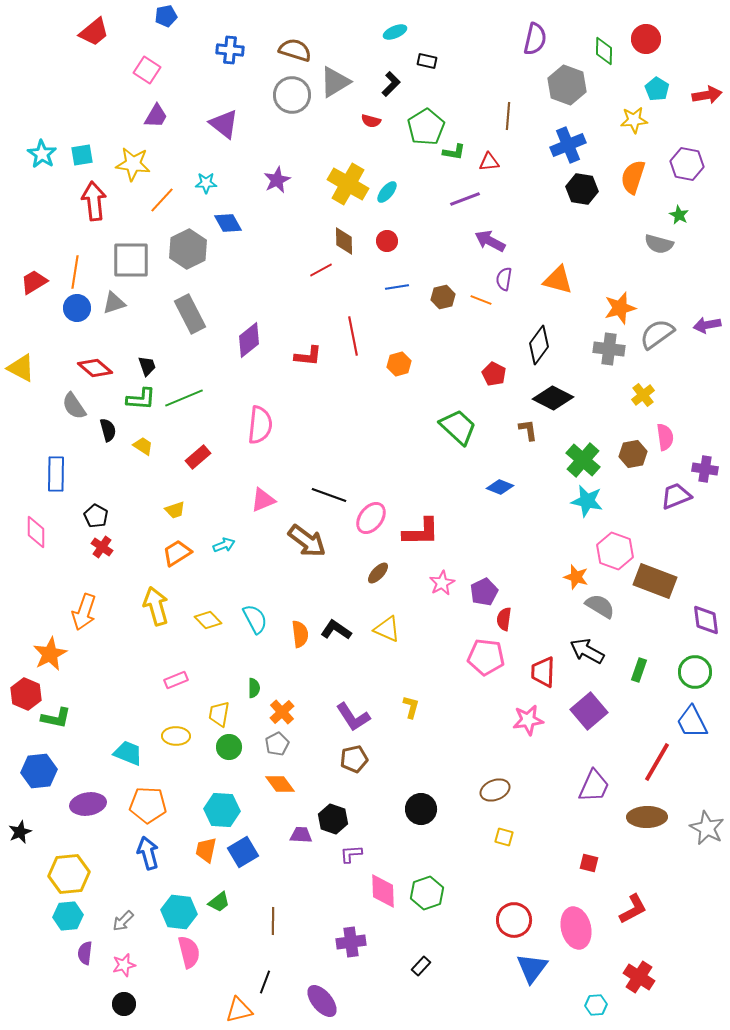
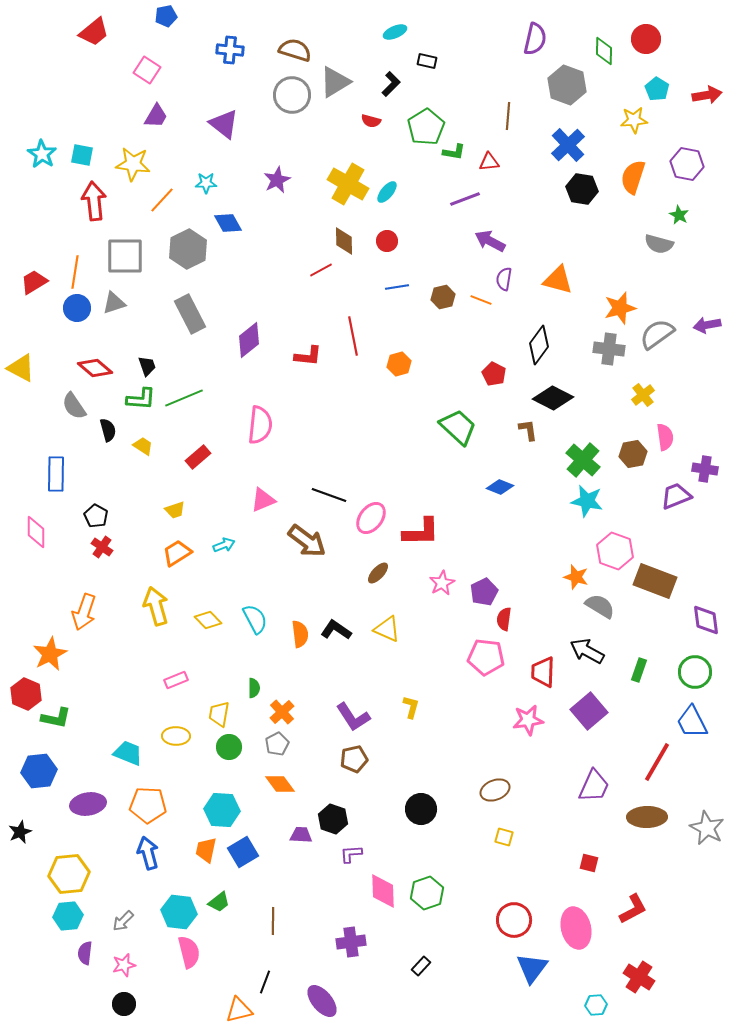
blue cross at (568, 145): rotated 20 degrees counterclockwise
cyan square at (82, 155): rotated 20 degrees clockwise
gray square at (131, 260): moved 6 px left, 4 px up
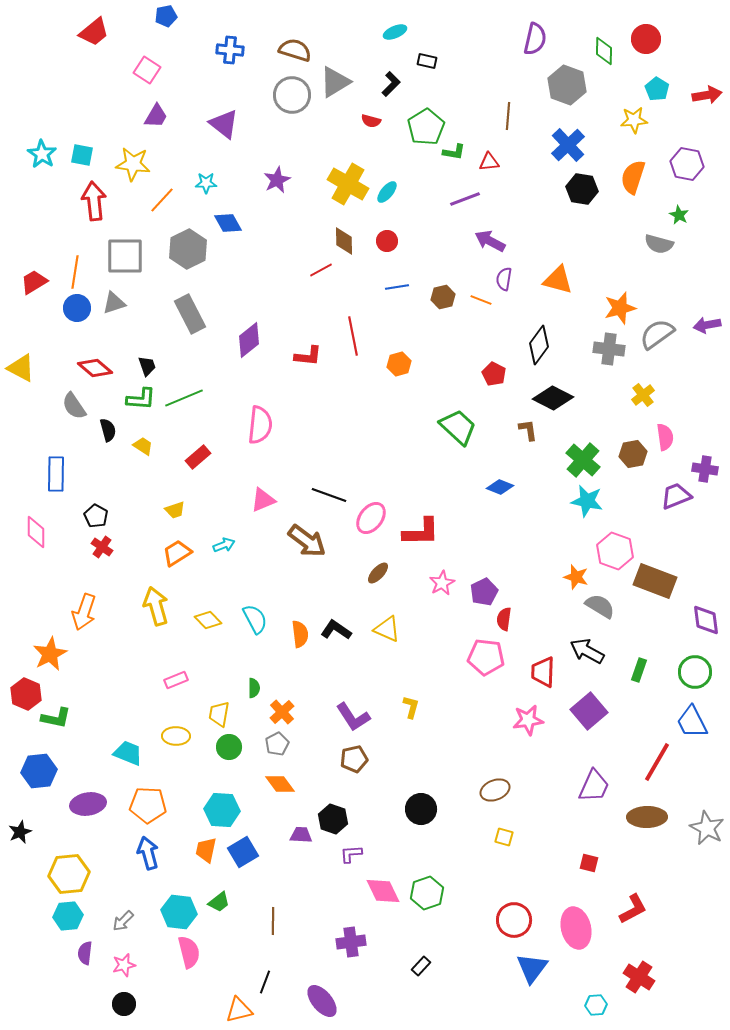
pink diamond at (383, 891): rotated 24 degrees counterclockwise
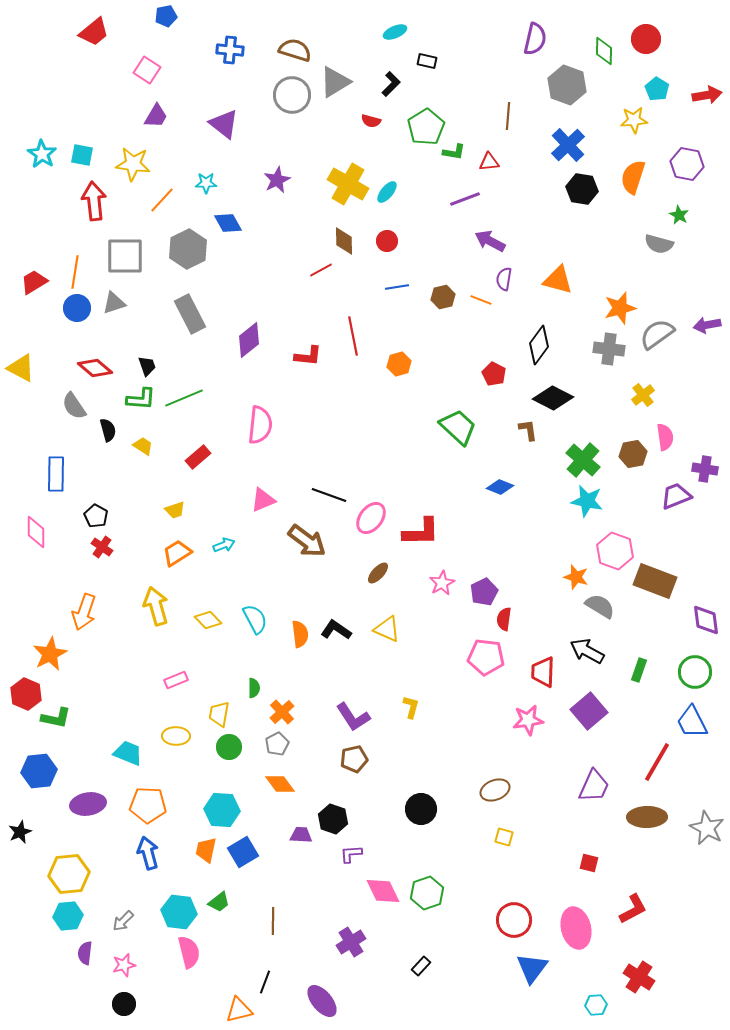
purple cross at (351, 942): rotated 24 degrees counterclockwise
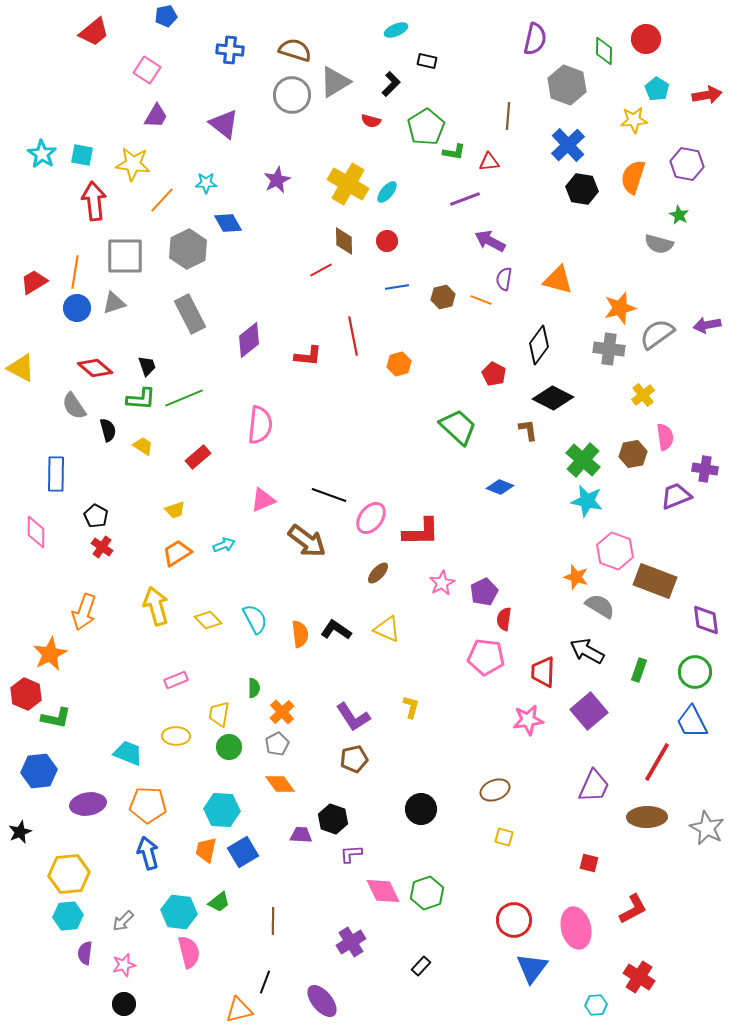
cyan ellipse at (395, 32): moved 1 px right, 2 px up
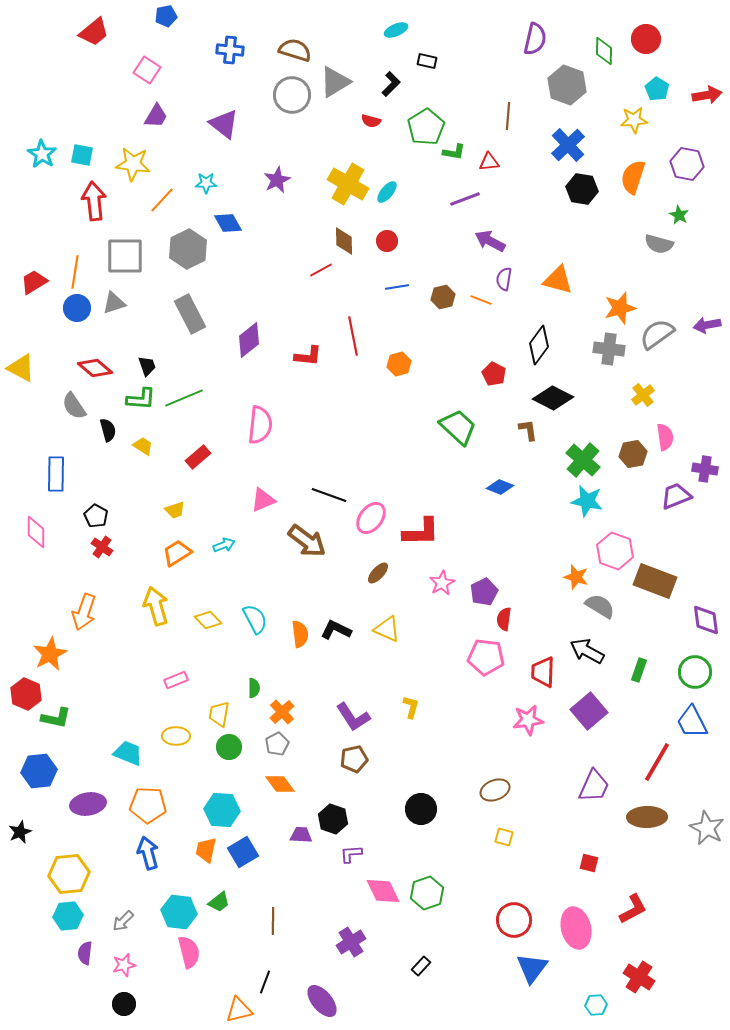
black L-shape at (336, 630): rotated 8 degrees counterclockwise
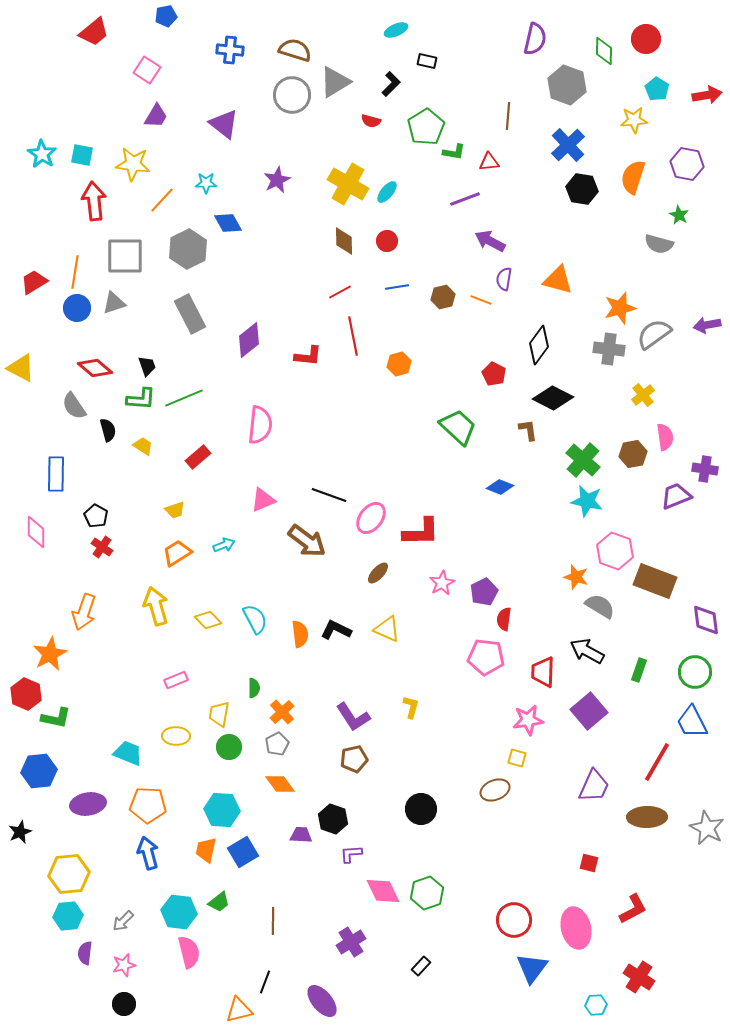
red line at (321, 270): moved 19 px right, 22 px down
gray semicircle at (657, 334): moved 3 px left
yellow square at (504, 837): moved 13 px right, 79 px up
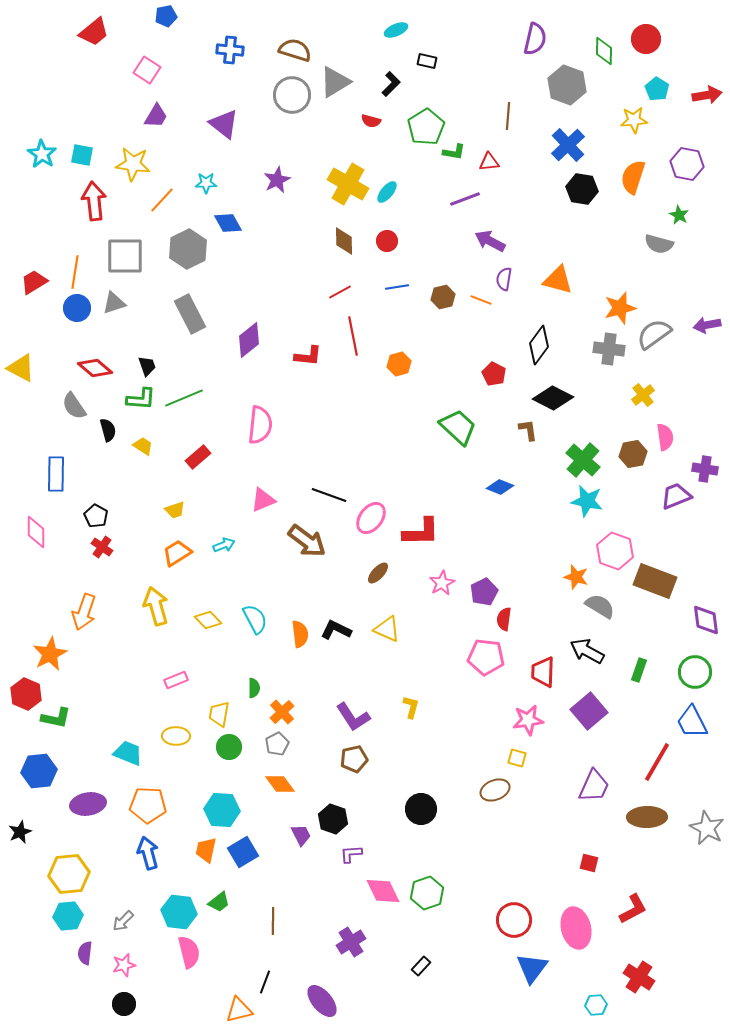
purple trapezoid at (301, 835): rotated 60 degrees clockwise
